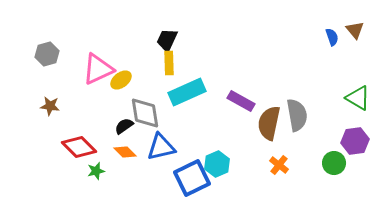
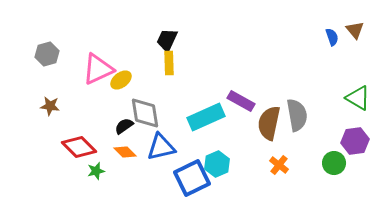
cyan rectangle: moved 19 px right, 25 px down
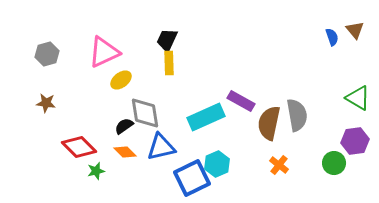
pink triangle: moved 6 px right, 17 px up
brown star: moved 4 px left, 3 px up
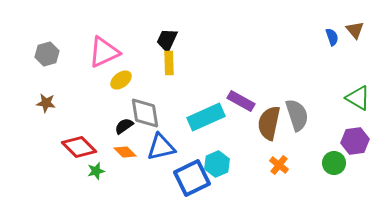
gray semicircle: rotated 8 degrees counterclockwise
